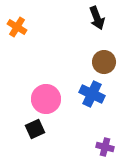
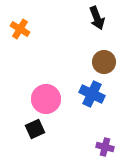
orange cross: moved 3 px right, 2 px down
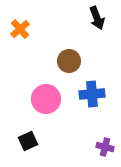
orange cross: rotated 18 degrees clockwise
brown circle: moved 35 px left, 1 px up
blue cross: rotated 30 degrees counterclockwise
black square: moved 7 px left, 12 px down
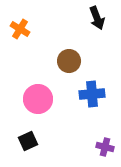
orange cross: rotated 18 degrees counterclockwise
pink circle: moved 8 px left
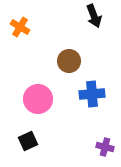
black arrow: moved 3 px left, 2 px up
orange cross: moved 2 px up
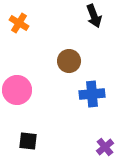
orange cross: moved 1 px left, 4 px up
pink circle: moved 21 px left, 9 px up
black square: rotated 30 degrees clockwise
purple cross: rotated 36 degrees clockwise
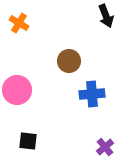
black arrow: moved 12 px right
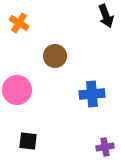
brown circle: moved 14 px left, 5 px up
purple cross: rotated 30 degrees clockwise
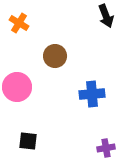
pink circle: moved 3 px up
purple cross: moved 1 px right, 1 px down
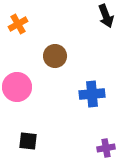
orange cross: moved 1 px left, 1 px down; rotated 30 degrees clockwise
